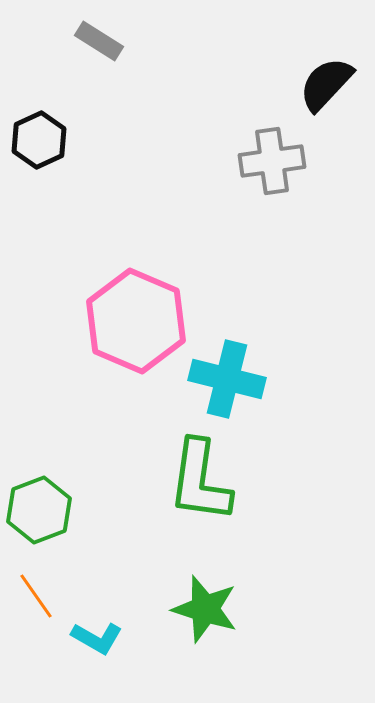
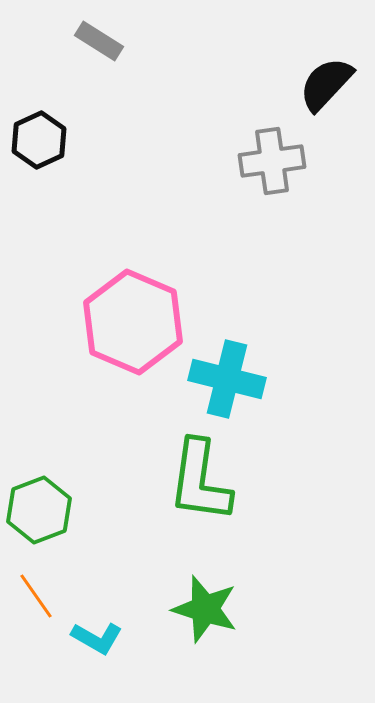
pink hexagon: moved 3 px left, 1 px down
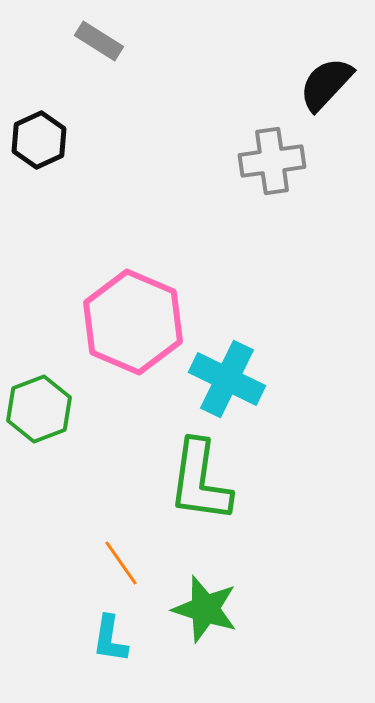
cyan cross: rotated 12 degrees clockwise
green hexagon: moved 101 px up
orange line: moved 85 px right, 33 px up
cyan L-shape: moved 13 px right, 1 px down; rotated 69 degrees clockwise
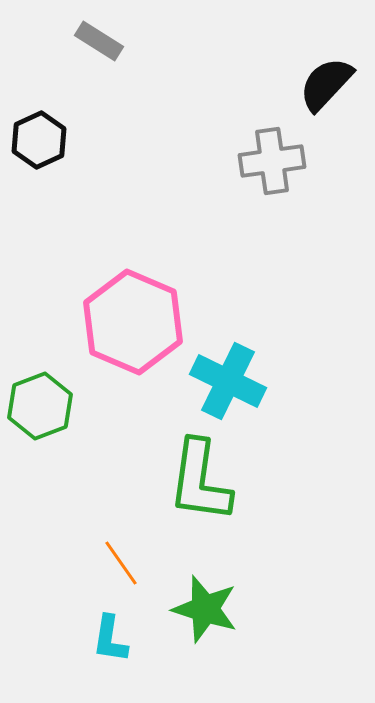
cyan cross: moved 1 px right, 2 px down
green hexagon: moved 1 px right, 3 px up
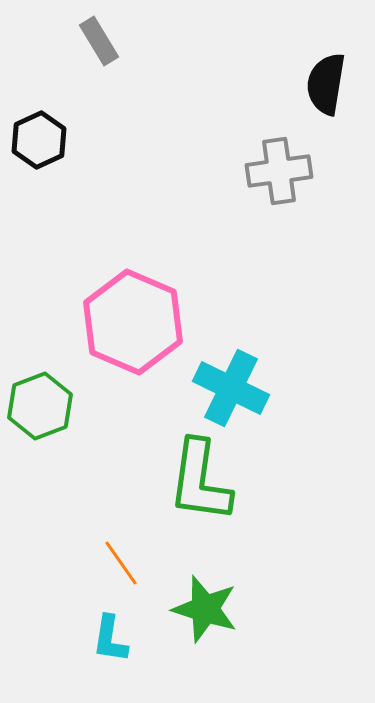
gray rectangle: rotated 27 degrees clockwise
black semicircle: rotated 34 degrees counterclockwise
gray cross: moved 7 px right, 10 px down
cyan cross: moved 3 px right, 7 px down
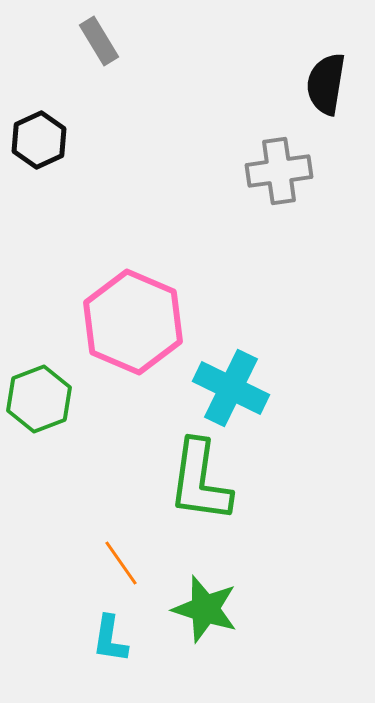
green hexagon: moved 1 px left, 7 px up
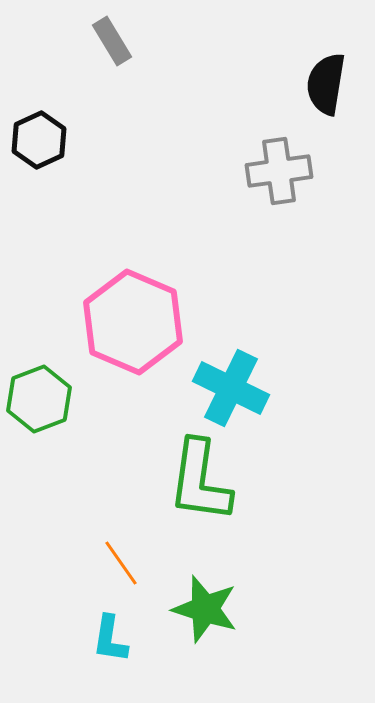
gray rectangle: moved 13 px right
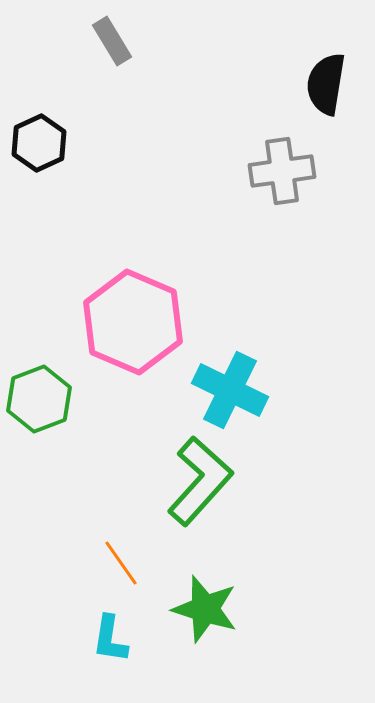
black hexagon: moved 3 px down
gray cross: moved 3 px right
cyan cross: moved 1 px left, 2 px down
green L-shape: rotated 146 degrees counterclockwise
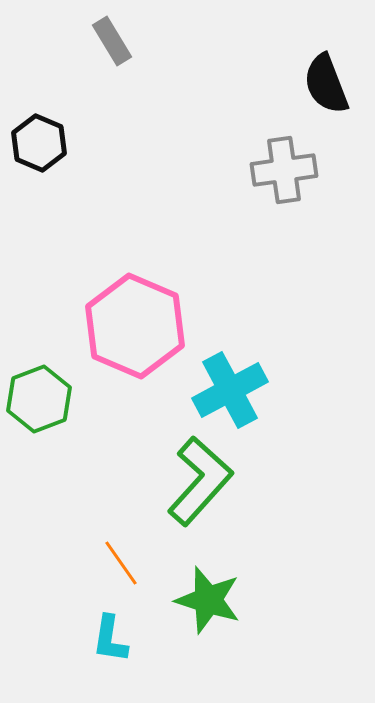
black semicircle: rotated 30 degrees counterclockwise
black hexagon: rotated 12 degrees counterclockwise
gray cross: moved 2 px right, 1 px up
pink hexagon: moved 2 px right, 4 px down
cyan cross: rotated 36 degrees clockwise
green star: moved 3 px right, 9 px up
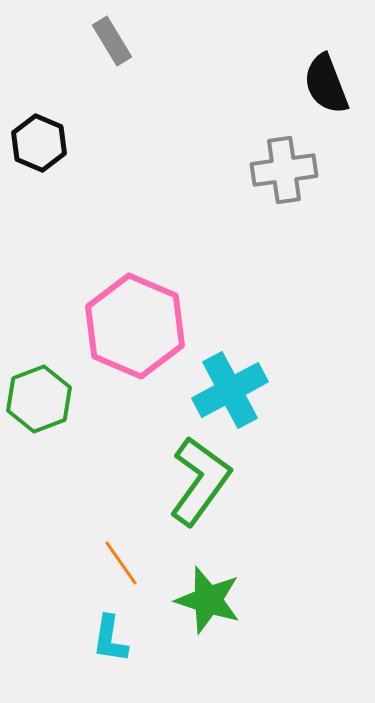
green L-shape: rotated 6 degrees counterclockwise
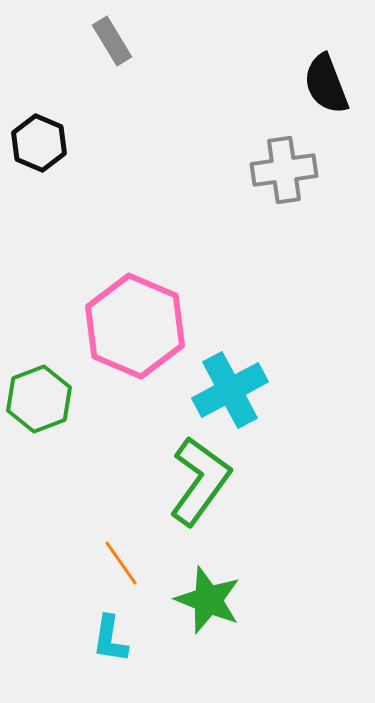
green star: rotated 4 degrees clockwise
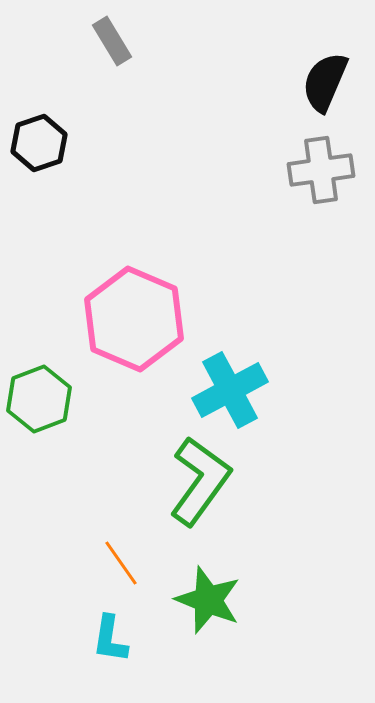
black semicircle: moved 1 px left, 2 px up; rotated 44 degrees clockwise
black hexagon: rotated 18 degrees clockwise
gray cross: moved 37 px right
pink hexagon: moved 1 px left, 7 px up
